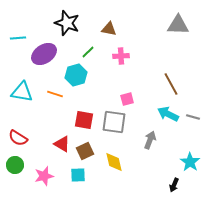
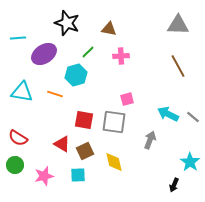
brown line: moved 7 px right, 18 px up
gray line: rotated 24 degrees clockwise
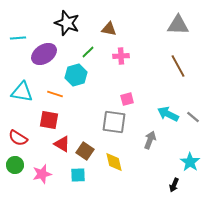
red square: moved 35 px left
brown square: rotated 30 degrees counterclockwise
pink star: moved 2 px left, 2 px up
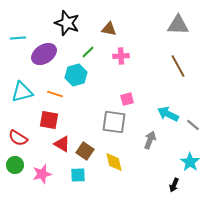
cyan triangle: rotated 25 degrees counterclockwise
gray line: moved 8 px down
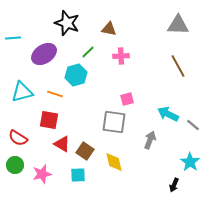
cyan line: moved 5 px left
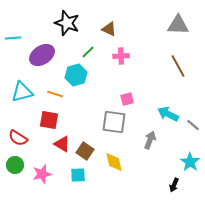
brown triangle: rotated 14 degrees clockwise
purple ellipse: moved 2 px left, 1 px down
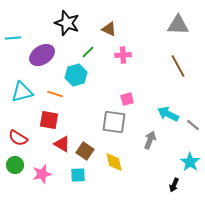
pink cross: moved 2 px right, 1 px up
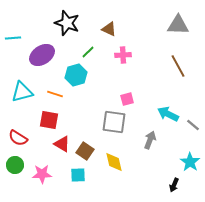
pink star: rotated 12 degrees clockwise
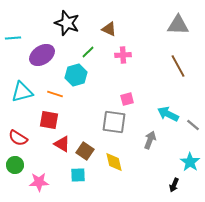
pink star: moved 3 px left, 8 px down
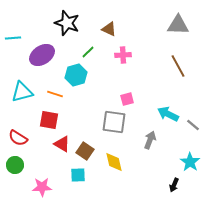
pink star: moved 3 px right, 5 px down
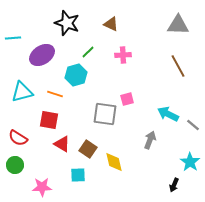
brown triangle: moved 2 px right, 5 px up
gray square: moved 9 px left, 8 px up
brown square: moved 3 px right, 2 px up
